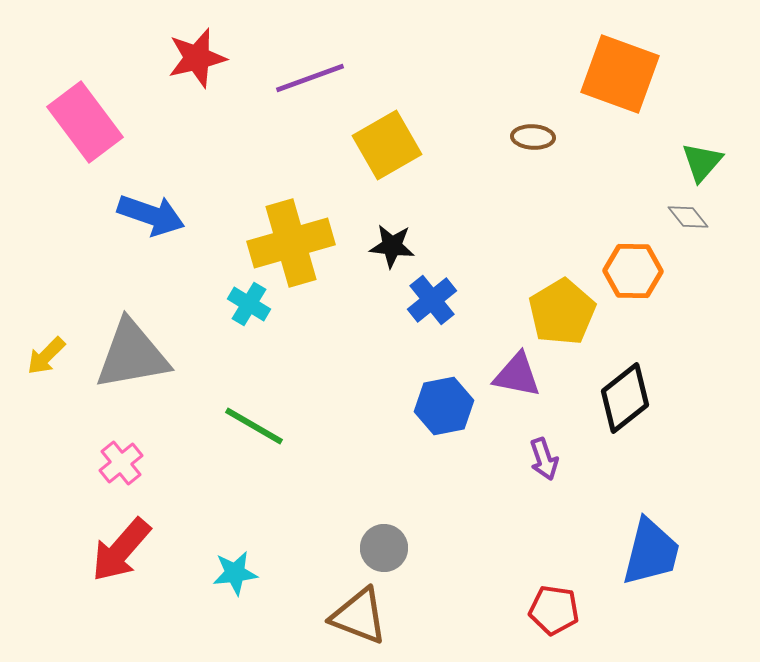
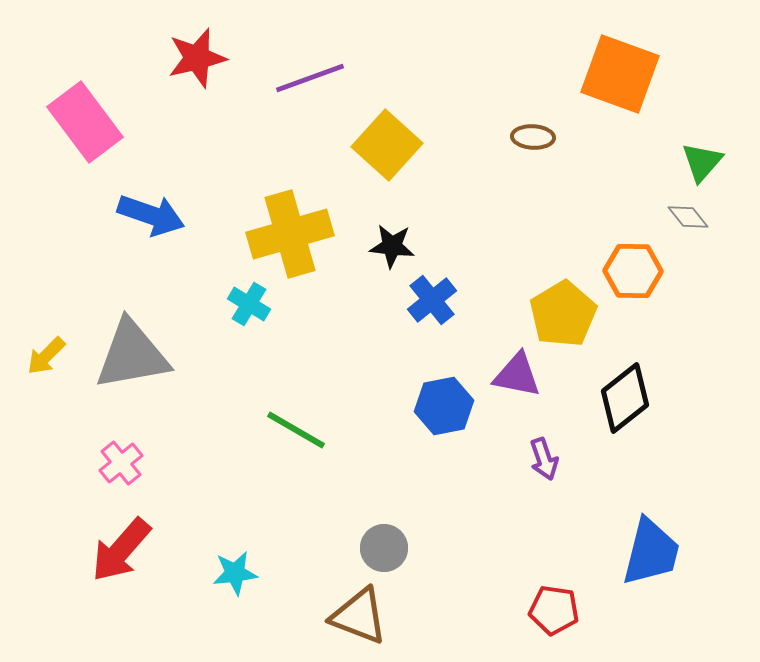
yellow square: rotated 18 degrees counterclockwise
yellow cross: moved 1 px left, 9 px up
yellow pentagon: moved 1 px right, 2 px down
green line: moved 42 px right, 4 px down
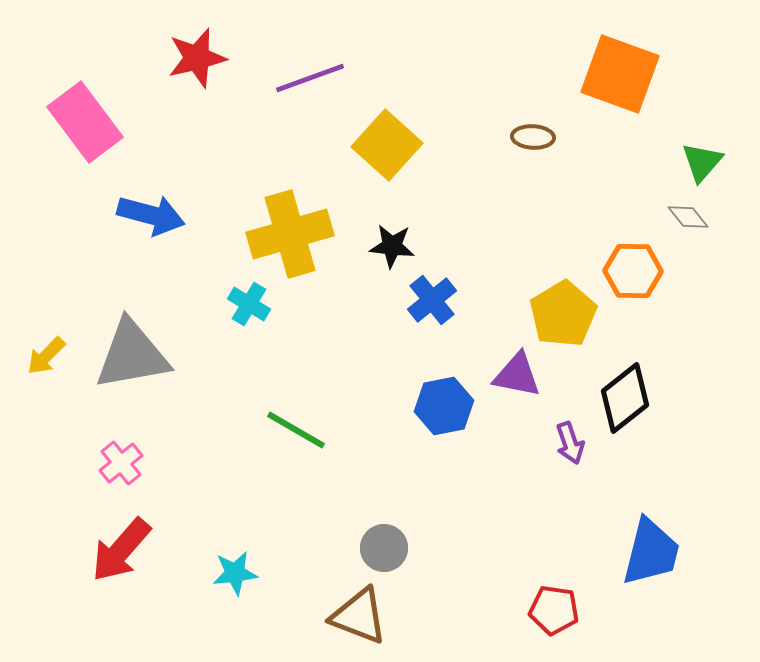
blue arrow: rotated 4 degrees counterclockwise
purple arrow: moved 26 px right, 16 px up
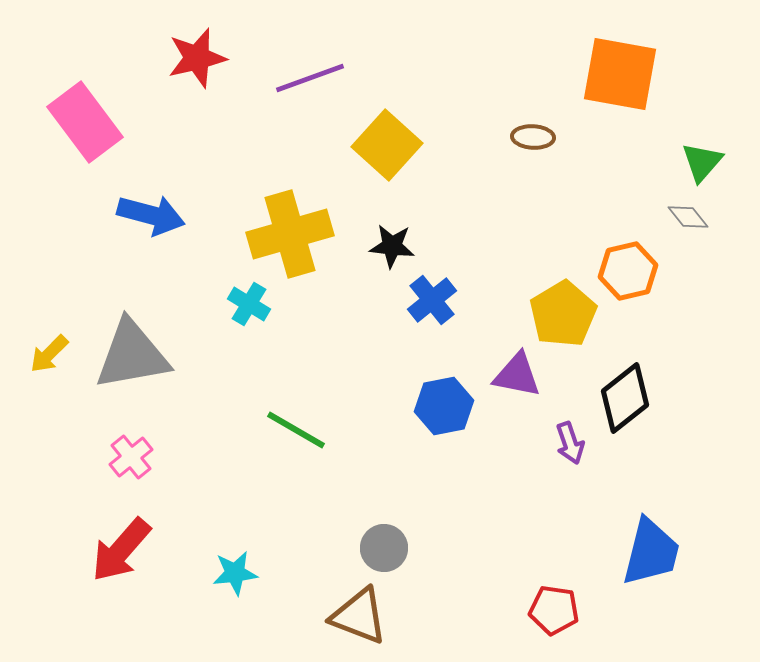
orange square: rotated 10 degrees counterclockwise
orange hexagon: moved 5 px left; rotated 14 degrees counterclockwise
yellow arrow: moved 3 px right, 2 px up
pink cross: moved 10 px right, 6 px up
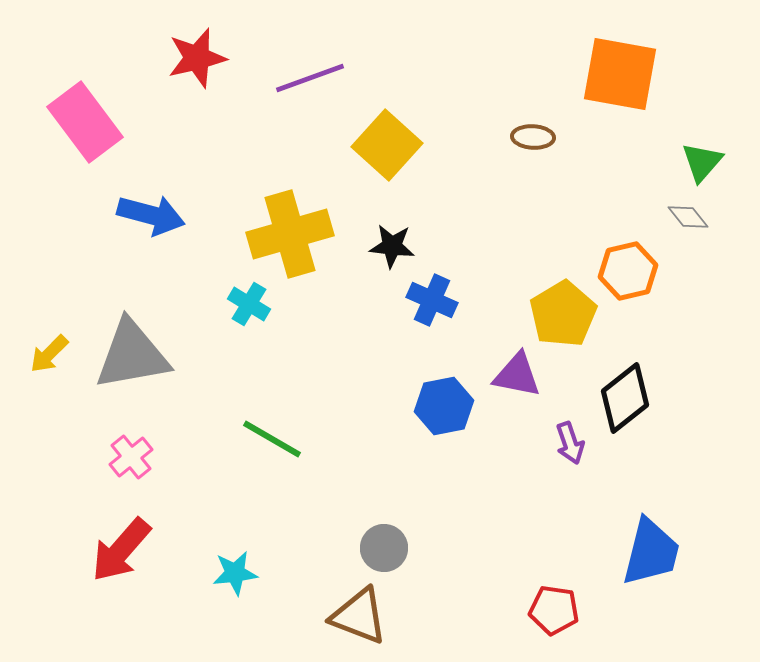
blue cross: rotated 27 degrees counterclockwise
green line: moved 24 px left, 9 px down
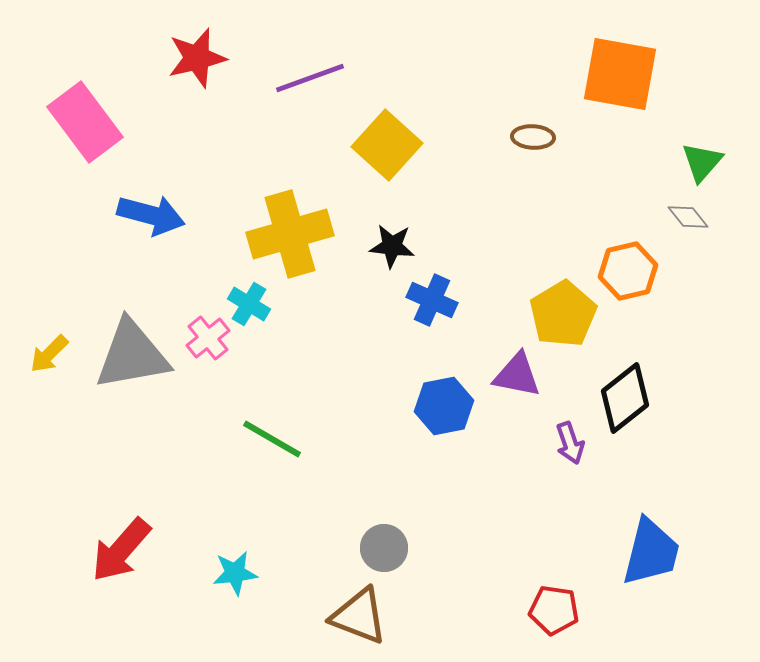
pink cross: moved 77 px right, 119 px up
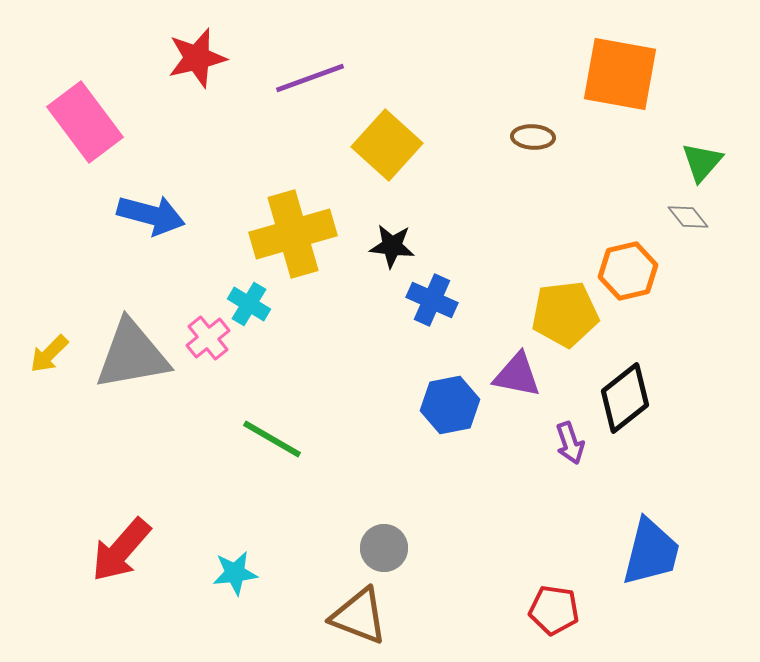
yellow cross: moved 3 px right
yellow pentagon: moved 2 px right; rotated 24 degrees clockwise
blue hexagon: moved 6 px right, 1 px up
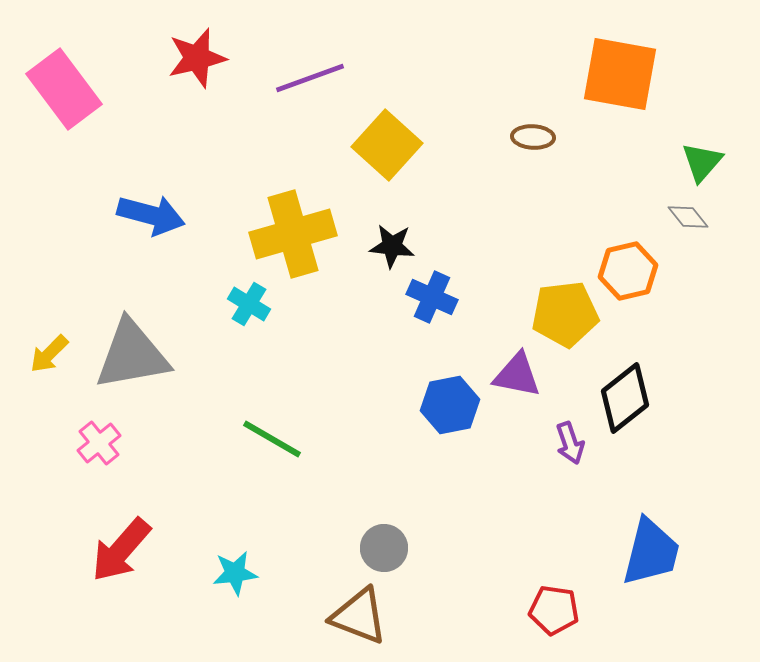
pink rectangle: moved 21 px left, 33 px up
blue cross: moved 3 px up
pink cross: moved 109 px left, 105 px down
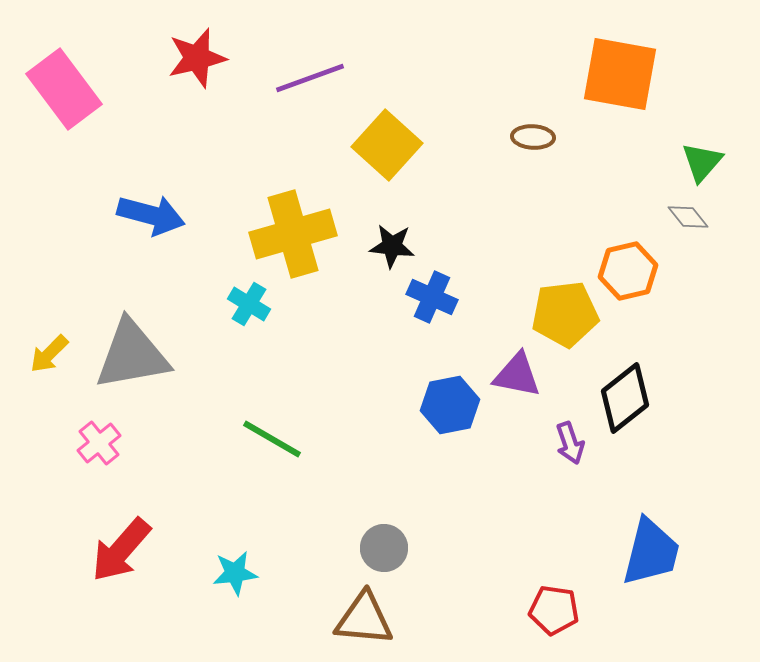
brown triangle: moved 5 px right, 3 px down; rotated 16 degrees counterclockwise
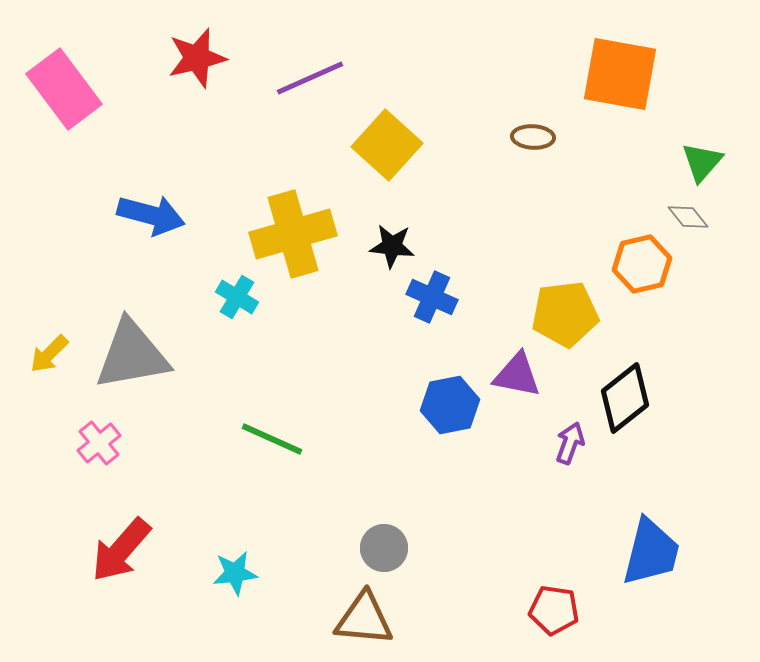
purple line: rotated 4 degrees counterclockwise
orange hexagon: moved 14 px right, 7 px up
cyan cross: moved 12 px left, 7 px up
green line: rotated 6 degrees counterclockwise
purple arrow: rotated 141 degrees counterclockwise
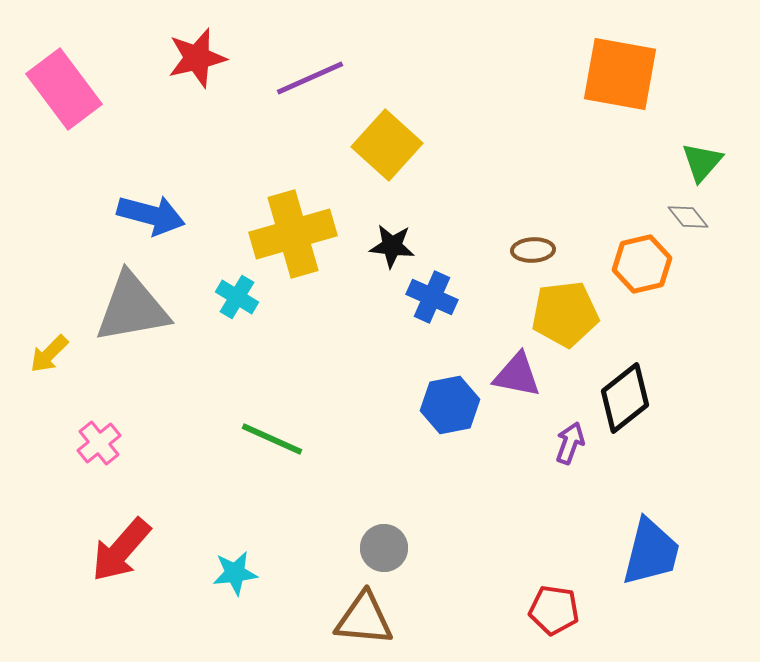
brown ellipse: moved 113 px down; rotated 6 degrees counterclockwise
gray triangle: moved 47 px up
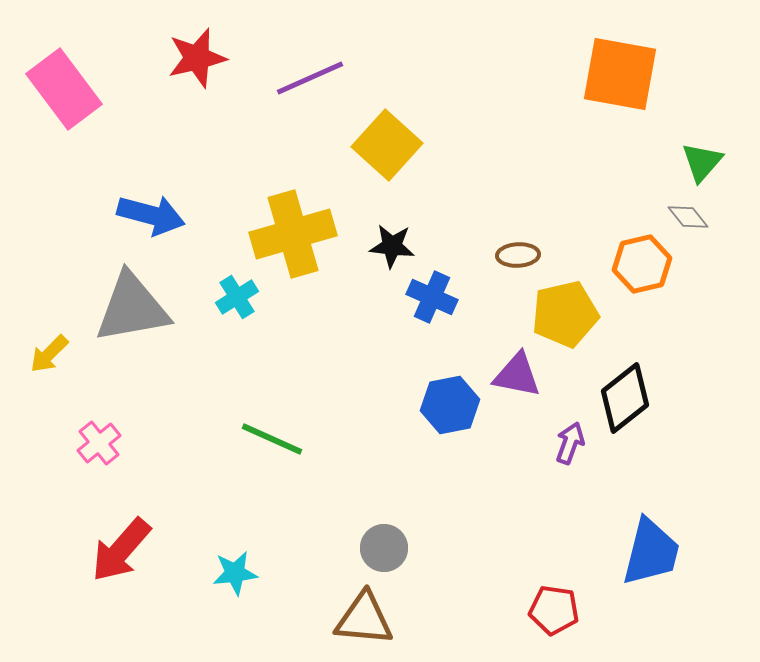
brown ellipse: moved 15 px left, 5 px down
cyan cross: rotated 27 degrees clockwise
yellow pentagon: rotated 6 degrees counterclockwise
